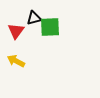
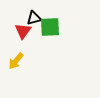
red triangle: moved 7 px right
yellow arrow: rotated 78 degrees counterclockwise
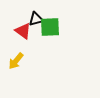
black triangle: moved 2 px right, 1 px down
red triangle: rotated 30 degrees counterclockwise
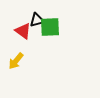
black triangle: moved 1 px right, 1 px down
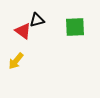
green square: moved 25 px right
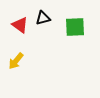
black triangle: moved 6 px right, 2 px up
red triangle: moved 3 px left, 6 px up
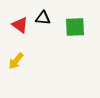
black triangle: rotated 21 degrees clockwise
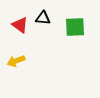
yellow arrow: rotated 30 degrees clockwise
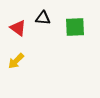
red triangle: moved 2 px left, 3 px down
yellow arrow: rotated 24 degrees counterclockwise
